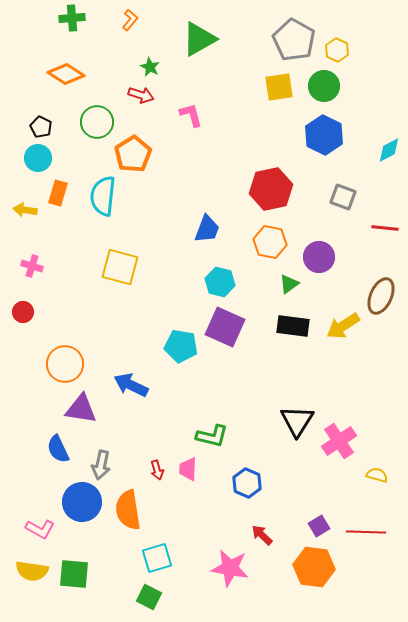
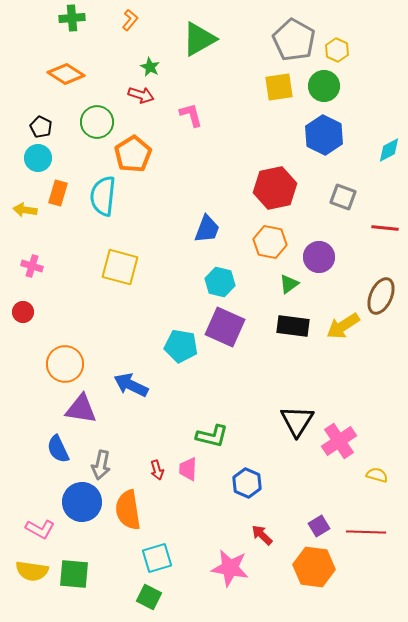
red hexagon at (271, 189): moved 4 px right, 1 px up
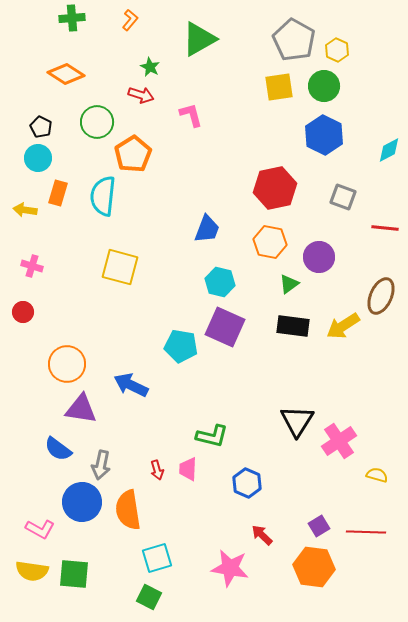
orange circle at (65, 364): moved 2 px right
blue semicircle at (58, 449): rotated 28 degrees counterclockwise
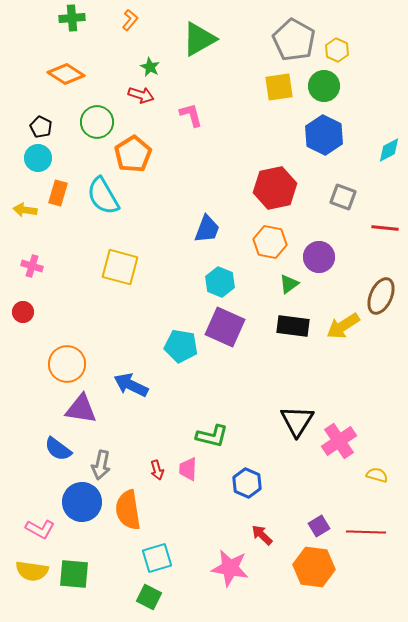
cyan semicircle at (103, 196): rotated 36 degrees counterclockwise
cyan hexagon at (220, 282): rotated 8 degrees clockwise
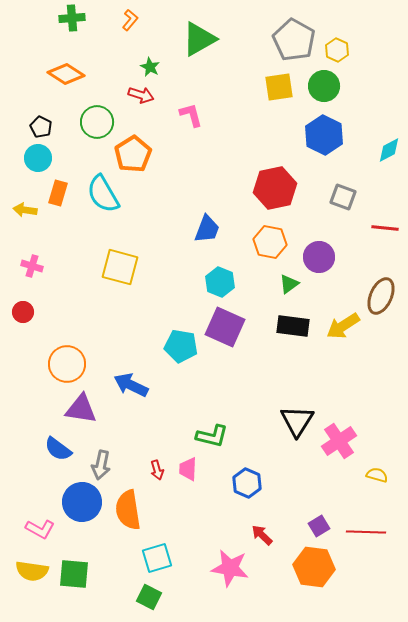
cyan semicircle at (103, 196): moved 2 px up
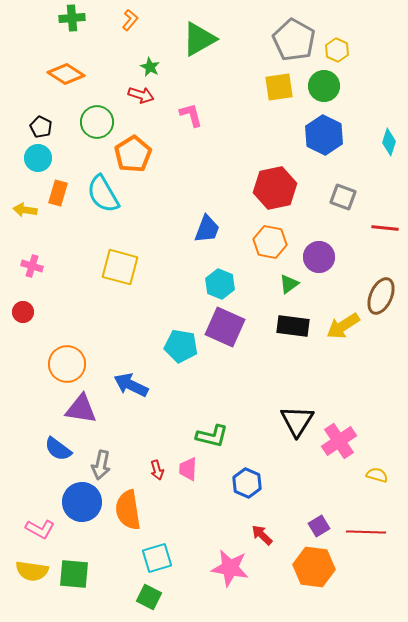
cyan diamond at (389, 150): moved 8 px up; rotated 44 degrees counterclockwise
cyan hexagon at (220, 282): moved 2 px down
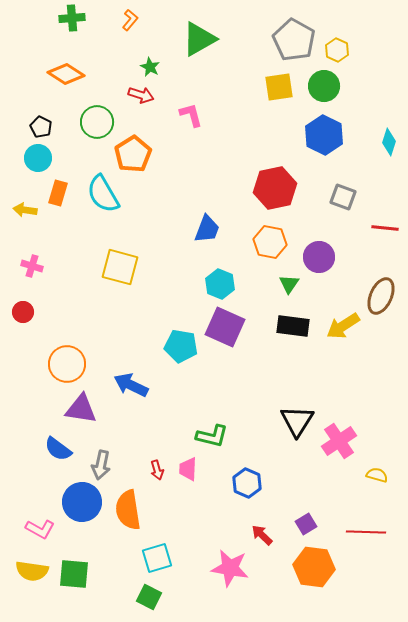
green triangle at (289, 284): rotated 20 degrees counterclockwise
purple square at (319, 526): moved 13 px left, 2 px up
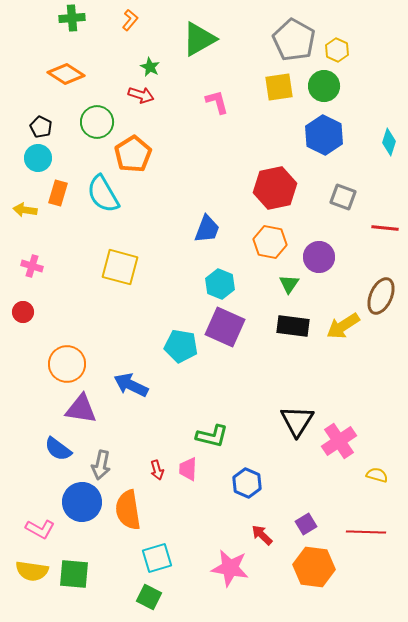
pink L-shape at (191, 115): moved 26 px right, 13 px up
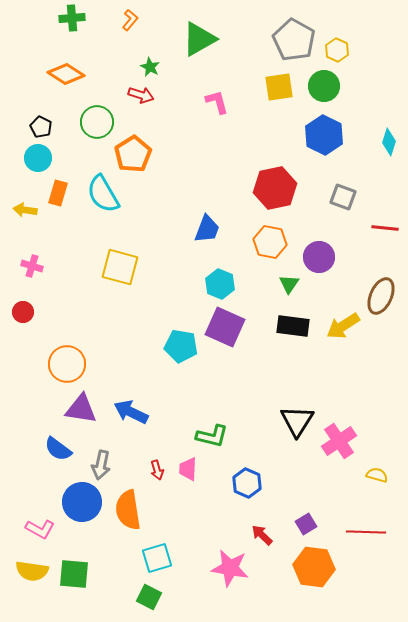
blue arrow at (131, 385): moved 27 px down
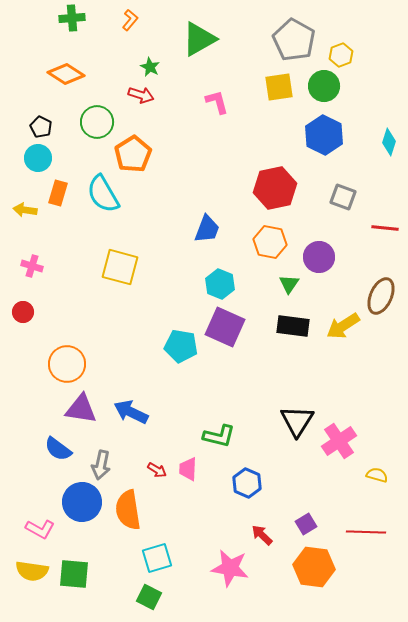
yellow hexagon at (337, 50): moved 4 px right, 5 px down; rotated 15 degrees clockwise
green L-shape at (212, 436): moved 7 px right
red arrow at (157, 470): rotated 42 degrees counterclockwise
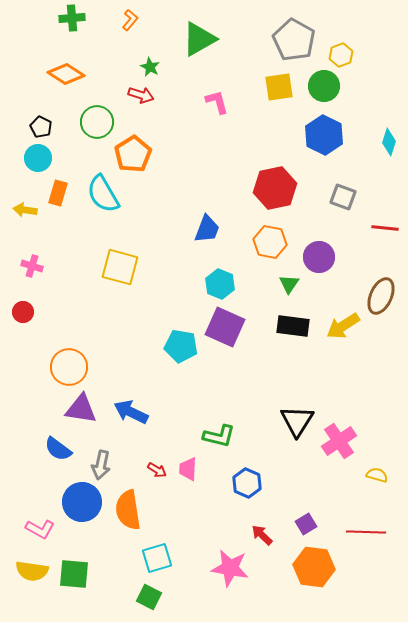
orange circle at (67, 364): moved 2 px right, 3 px down
